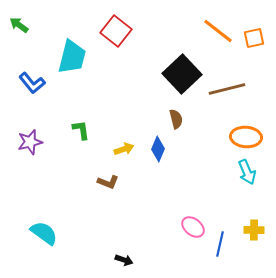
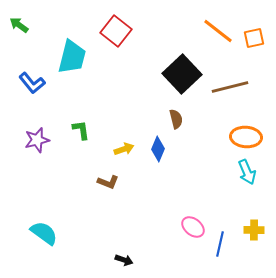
brown line: moved 3 px right, 2 px up
purple star: moved 7 px right, 2 px up
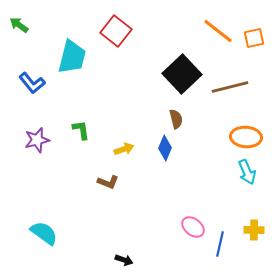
blue diamond: moved 7 px right, 1 px up
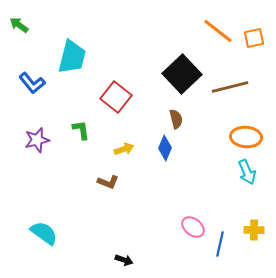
red square: moved 66 px down
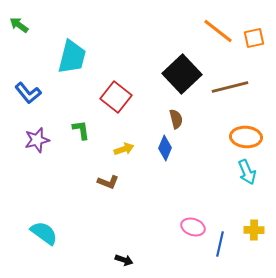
blue L-shape: moved 4 px left, 10 px down
pink ellipse: rotated 20 degrees counterclockwise
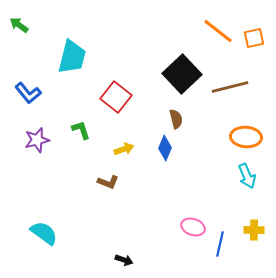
green L-shape: rotated 10 degrees counterclockwise
cyan arrow: moved 4 px down
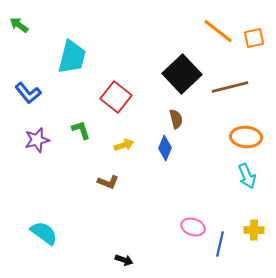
yellow arrow: moved 4 px up
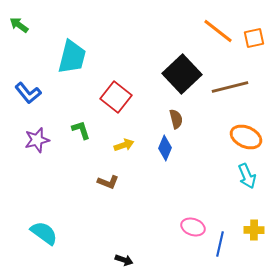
orange ellipse: rotated 20 degrees clockwise
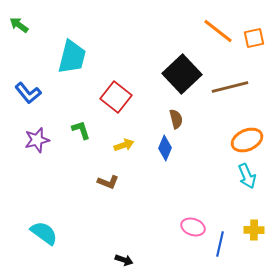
orange ellipse: moved 1 px right, 3 px down; rotated 48 degrees counterclockwise
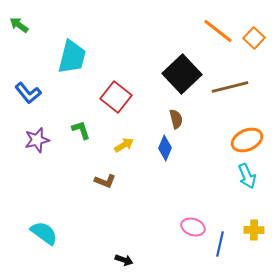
orange square: rotated 35 degrees counterclockwise
yellow arrow: rotated 12 degrees counterclockwise
brown L-shape: moved 3 px left, 1 px up
